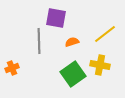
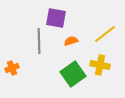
orange semicircle: moved 1 px left, 1 px up
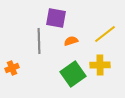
yellow cross: rotated 12 degrees counterclockwise
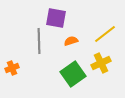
yellow cross: moved 1 px right, 2 px up; rotated 24 degrees counterclockwise
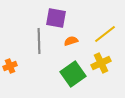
orange cross: moved 2 px left, 2 px up
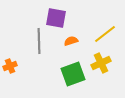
green square: rotated 15 degrees clockwise
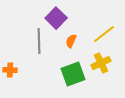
purple square: rotated 35 degrees clockwise
yellow line: moved 1 px left
orange semicircle: rotated 48 degrees counterclockwise
orange cross: moved 4 px down; rotated 24 degrees clockwise
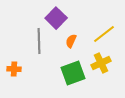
orange cross: moved 4 px right, 1 px up
green square: moved 1 px up
